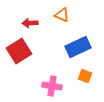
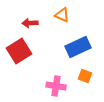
pink cross: moved 4 px right
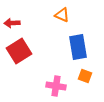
red arrow: moved 18 px left
blue rectangle: rotated 75 degrees counterclockwise
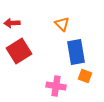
orange triangle: moved 9 px down; rotated 21 degrees clockwise
blue rectangle: moved 2 px left, 5 px down
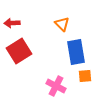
orange square: rotated 24 degrees counterclockwise
pink cross: rotated 18 degrees clockwise
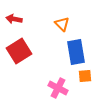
red arrow: moved 2 px right, 4 px up; rotated 14 degrees clockwise
pink cross: moved 2 px right, 2 px down
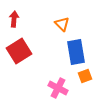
red arrow: rotated 84 degrees clockwise
orange square: rotated 16 degrees counterclockwise
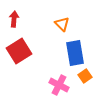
blue rectangle: moved 1 px left, 1 px down
orange square: rotated 16 degrees counterclockwise
pink cross: moved 1 px right, 3 px up
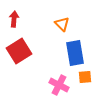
orange square: moved 1 px down; rotated 32 degrees clockwise
